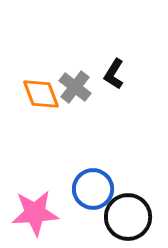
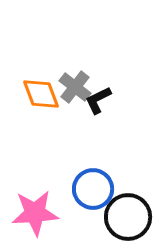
black L-shape: moved 16 px left, 26 px down; rotated 32 degrees clockwise
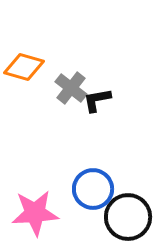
gray cross: moved 4 px left, 1 px down
orange diamond: moved 17 px left, 27 px up; rotated 54 degrees counterclockwise
black L-shape: moved 1 px left; rotated 16 degrees clockwise
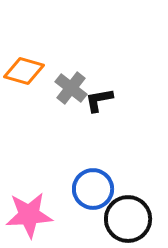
orange diamond: moved 4 px down
black L-shape: moved 2 px right
pink star: moved 6 px left, 2 px down
black circle: moved 2 px down
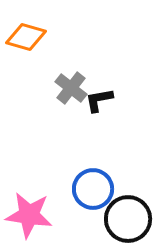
orange diamond: moved 2 px right, 34 px up
pink star: rotated 12 degrees clockwise
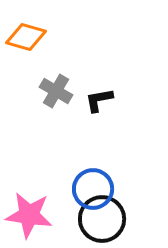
gray cross: moved 15 px left, 3 px down; rotated 8 degrees counterclockwise
black circle: moved 26 px left
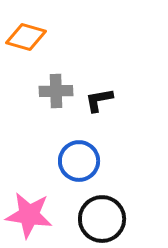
gray cross: rotated 32 degrees counterclockwise
blue circle: moved 14 px left, 28 px up
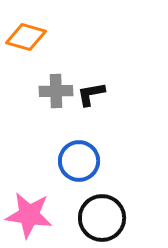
black L-shape: moved 8 px left, 6 px up
black circle: moved 1 px up
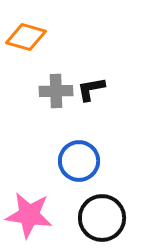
black L-shape: moved 5 px up
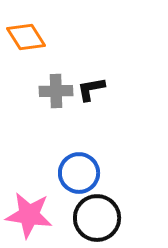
orange diamond: rotated 42 degrees clockwise
blue circle: moved 12 px down
black circle: moved 5 px left
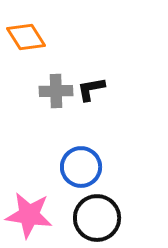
blue circle: moved 2 px right, 6 px up
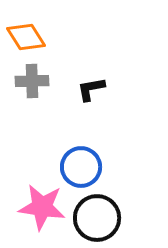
gray cross: moved 24 px left, 10 px up
pink star: moved 13 px right, 8 px up
